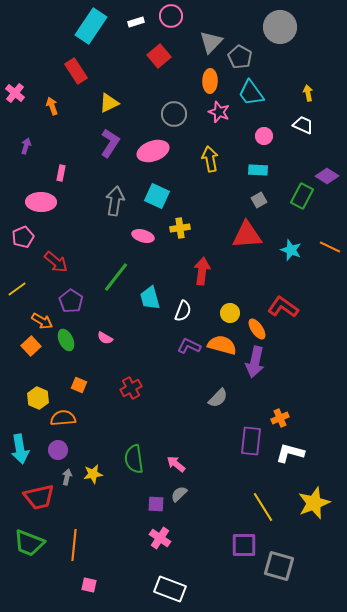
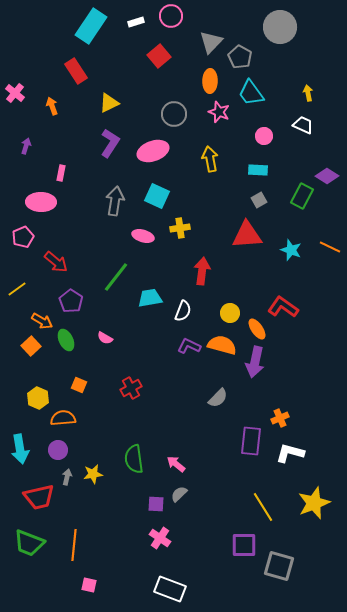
cyan trapezoid at (150, 298): rotated 95 degrees clockwise
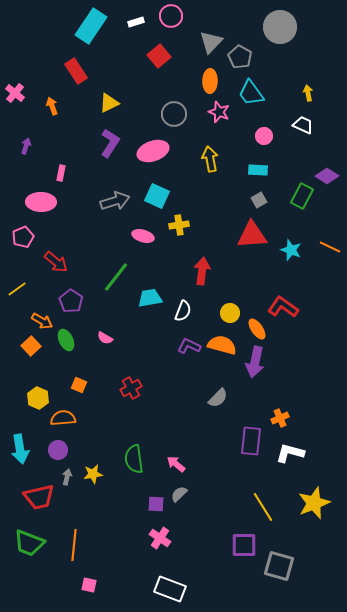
gray arrow at (115, 201): rotated 64 degrees clockwise
yellow cross at (180, 228): moved 1 px left, 3 px up
red triangle at (247, 235): moved 5 px right
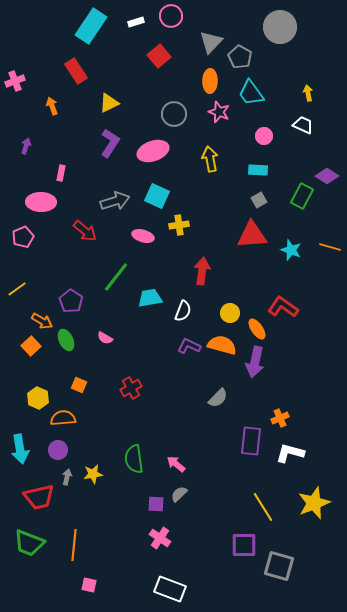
pink cross at (15, 93): moved 12 px up; rotated 30 degrees clockwise
orange line at (330, 247): rotated 10 degrees counterclockwise
red arrow at (56, 262): moved 29 px right, 31 px up
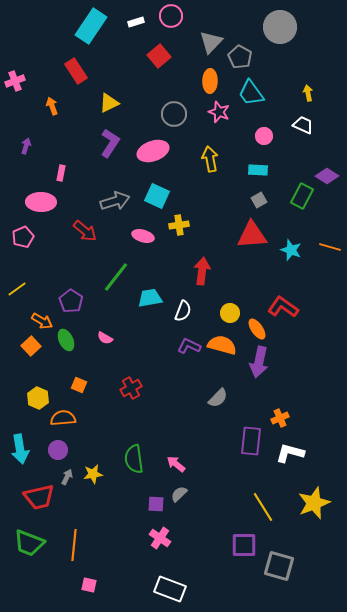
purple arrow at (255, 362): moved 4 px right
gray arrow at (67, 477): rotated 14 degrees clockwise
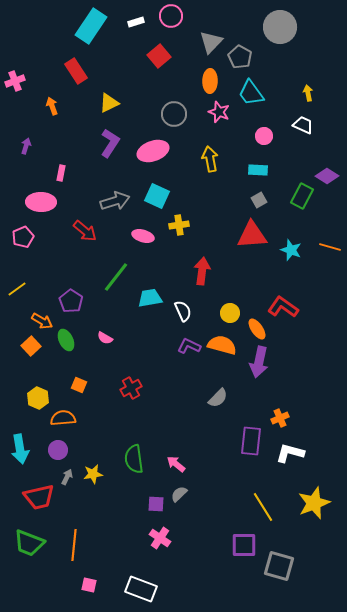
white semicircle at (183, 311): rotated 45 degrees counterclockwise
white rectangle at (170, 589): moved 29 px left
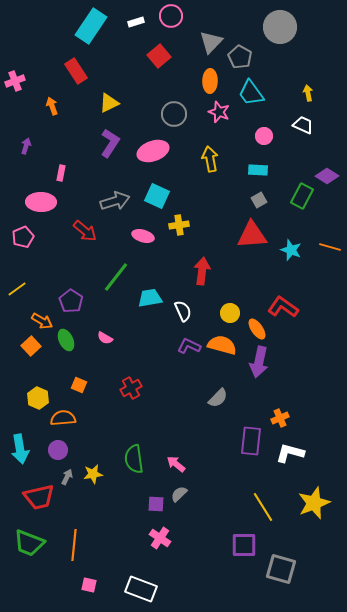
gray square at (279, 566): moved 2 px right, 3 px down
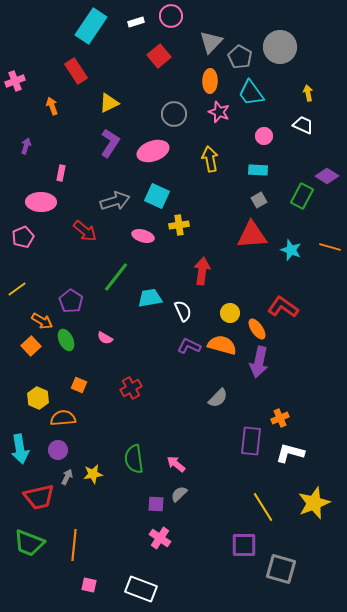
gray circle at (280, 27): moved 20 px down
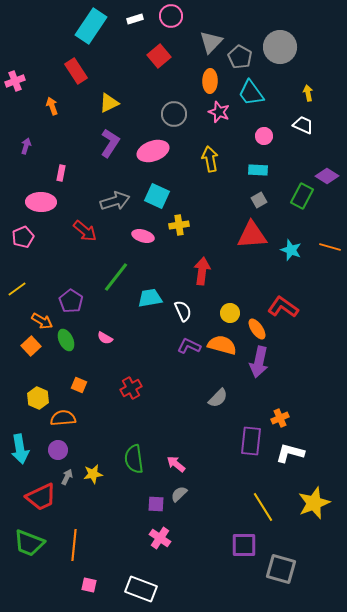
white rectangle at (136, 22): moved 1 px left, 3 px up
red trapezoid at (39, 497): moved 2 px right; rotated 12 degrees counterclockwise
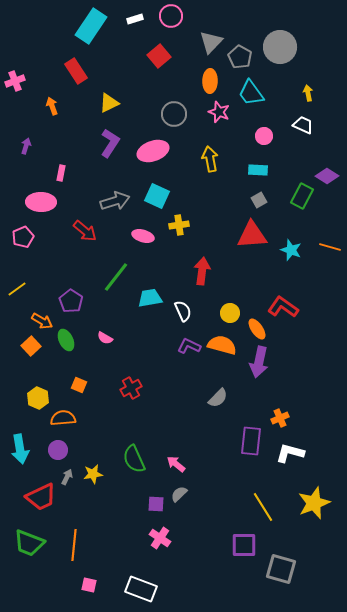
green semicircle at (134, 459): rotated 16 degrees counterclockwise
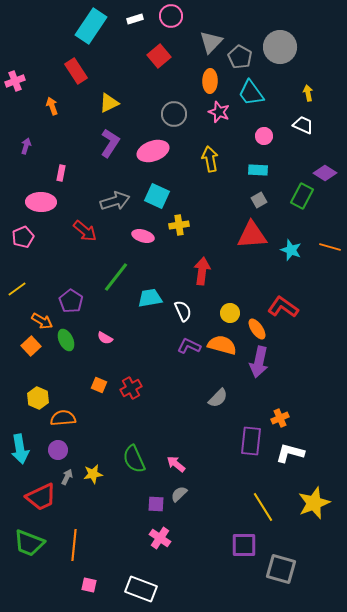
purple diamond at (327, 176): moved 2 px left, 3 px up
orange square at (79, 385): moved 20 px right
